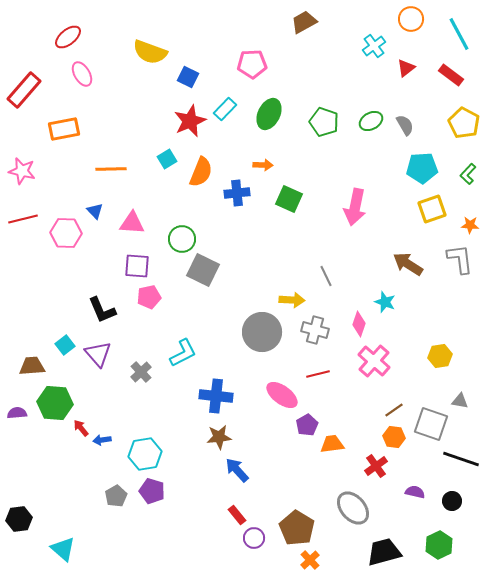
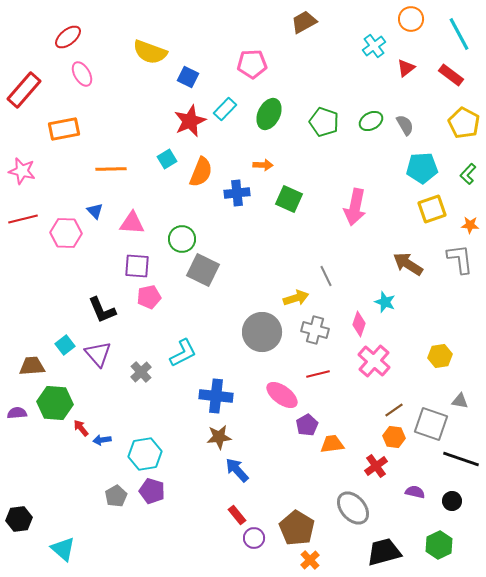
yellow arrow at (292, 300): moved 4 px right, 2 px up; rotated 20 degrees counterclockwise
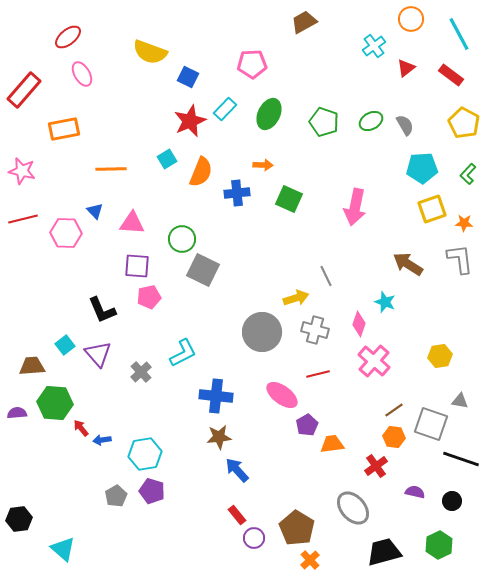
orange star at (470, 225): moved 6 px left, 2 px up
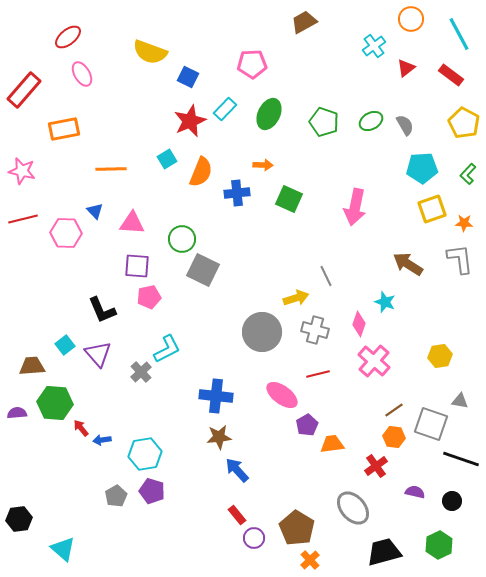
cyan L-shape at (183, 353): moved 16 px left, 4 px up
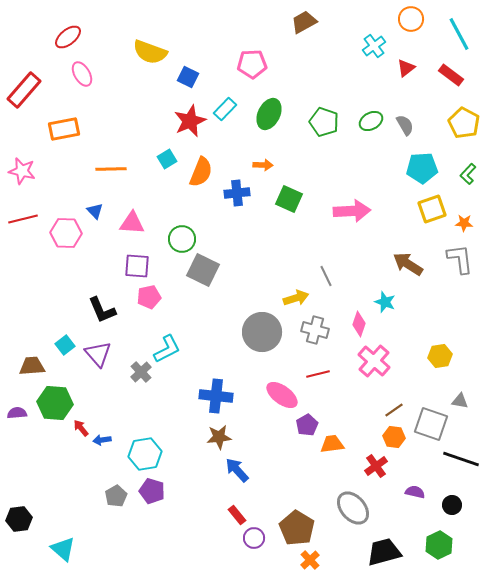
pink arrow at (355, 207): moved 3 px left, 4 px down; rotated 105 degrees counterclockwise
black circle at (452, 501): moved 4 px down
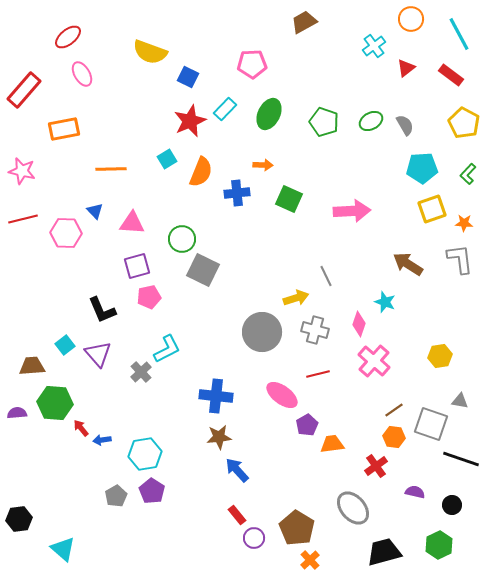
purple square at (137, 266): rotated 20 degrees counterclockwise
purple pentagon at (152, 491): rotated 15 degrees clockwise
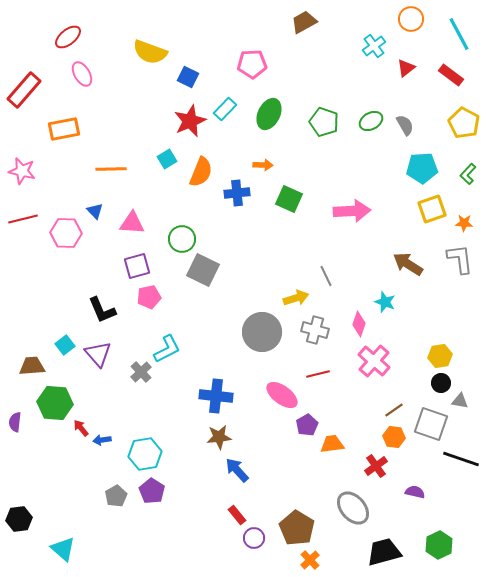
purple semicircle at (17, 413): moved 2 px left, 9 px down; rotated 78 degrees counterclockwise
black circle at (452, 505): moved 11 px left, 122 px up
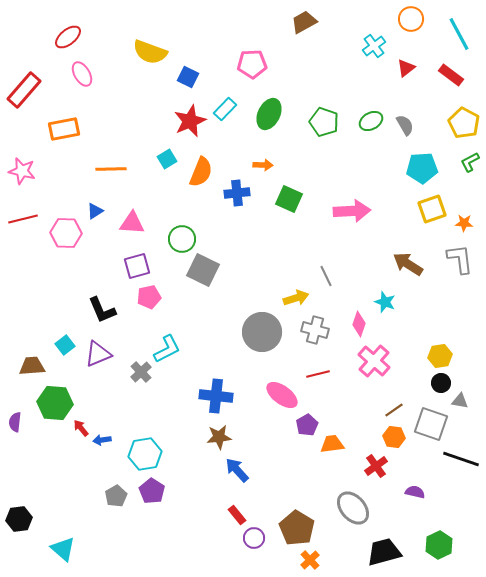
green L-shape at (468, 174): moved 2 px right, 12 px up; rotated 20 degrees clockwise
blue triangle at (95, 211): rotated 42 degrees clockwise
purple triangle at (98, 354): rotated 48 degrees clockwise
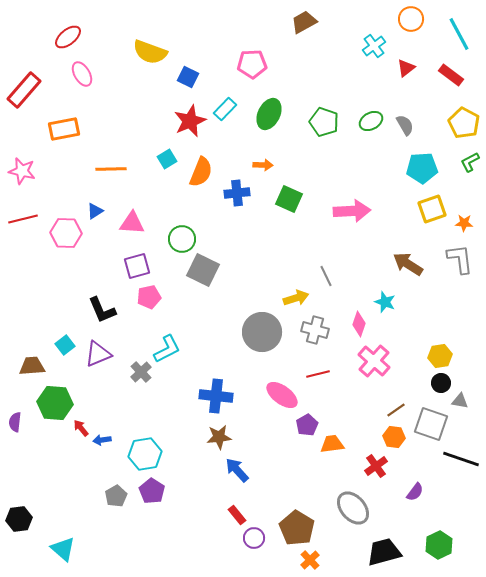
brown line at (394, 410): moved 2 px right
purple semicircle at (415, 492): rotated 114 degrees clockwise
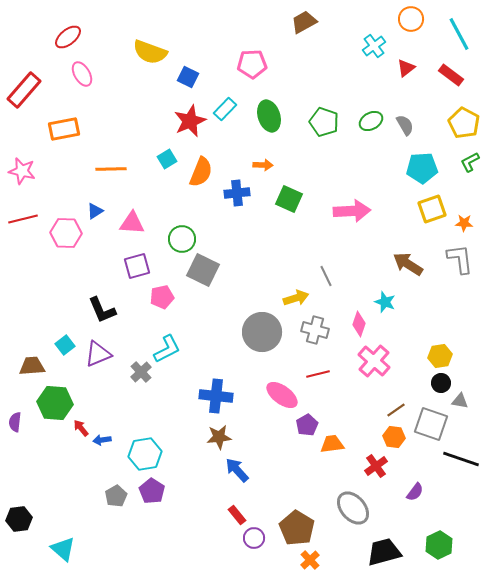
green ellipse at (269, 114): moved 2 px down; rotated 44 degrees counterclockwise
pink pentagon at (149, 297): moved 13 px right
